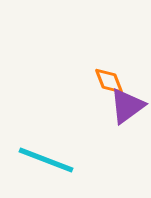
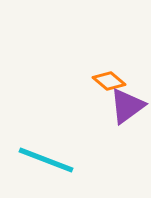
orange diamond: rotated 28 degrees counterclockwise
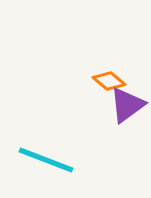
purple triangle: moved 1 px up
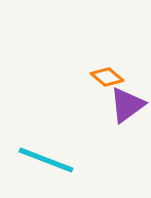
orange diamond: moved 2 px left, 4 px up
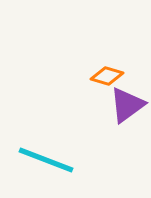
orange diamond: moved 1 px up; rotated 24 degrees counterclockwise
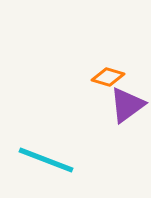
orange diamond: moved 1 px right, 1 px down
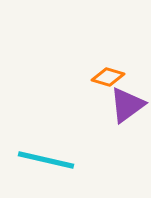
cyan line: rotated 8 degrees counterclockwise
